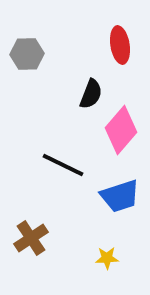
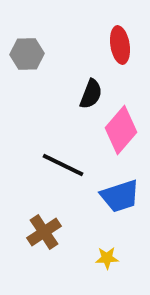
brown cross: moved 13 px right, 6 px up
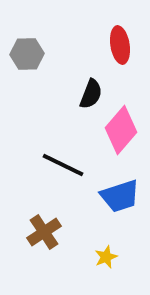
yellow star: moved 1 px left, 1 px up; rotated 20 degrees counterclockwise
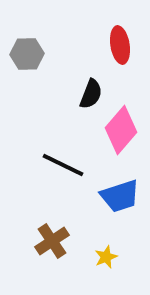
brown cross: moved 8 px right, 9 px down
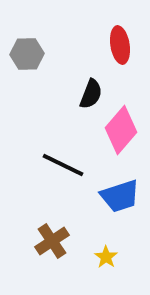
yellow star: rotated 15 degrees counterclockwise
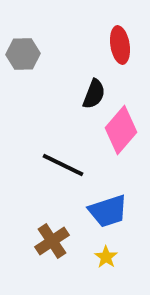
gray hexagon: moved 4 px left
black semicircle: moved 3 px right
blue trapezoid: moved 12 px left, 15 px down
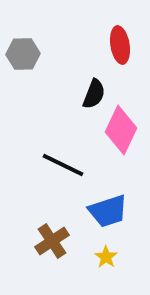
pink diamond: rotated 15 degrees counterclockwise
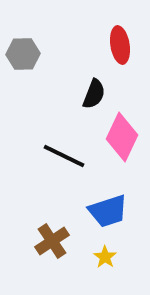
pink diamond: moved 1 px right, 7 px down
black line: moved 1 px right, 9 px up
yellow star: moved 1 px left
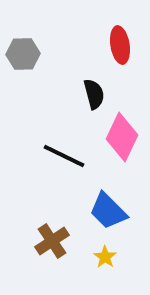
black semicircle: rotated 36 degrees counterclockwise
blue trapezoid: rotated 63 degrees clockwise
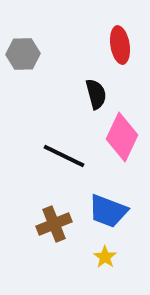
black semicircle: moved 2 px right
blue trapezoid: rotated 24 degrees counterclockwise
brown cross: moved 2 px right, 17 px up; rotated 12 degrees clockwise
